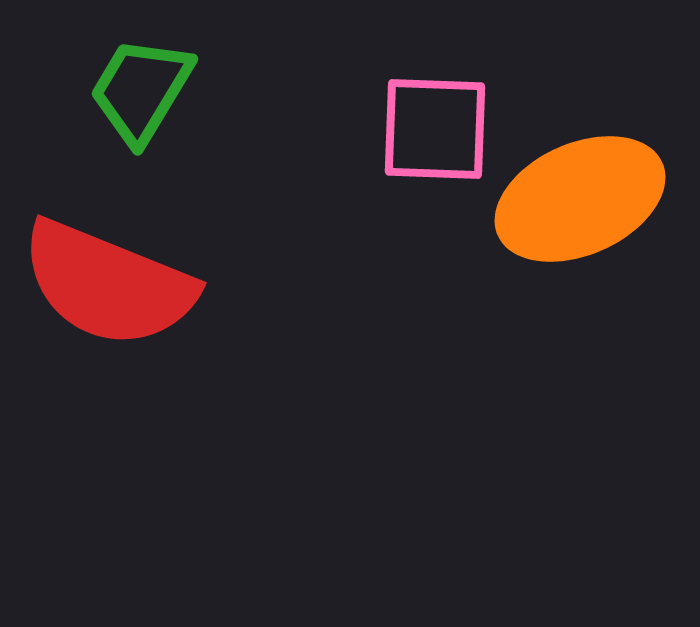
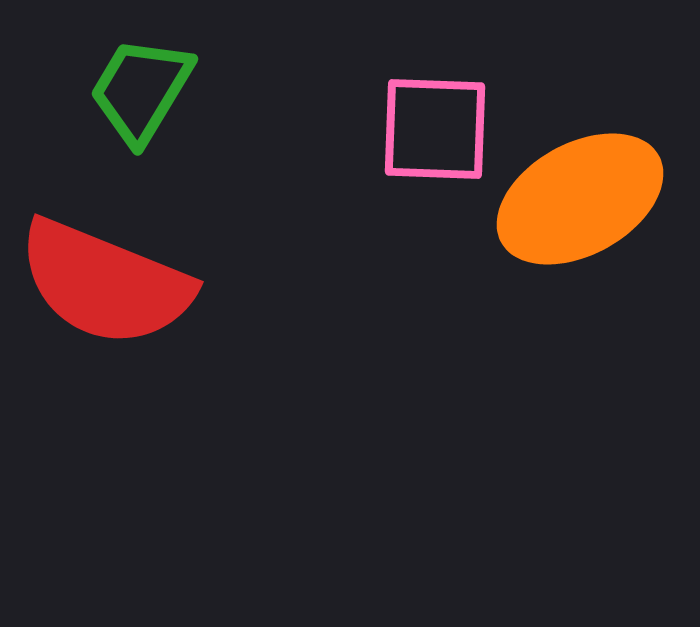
orange ellipse: rotated 5 degrees counterclockwise
red semicircle: moved 3 px left, 1 px up
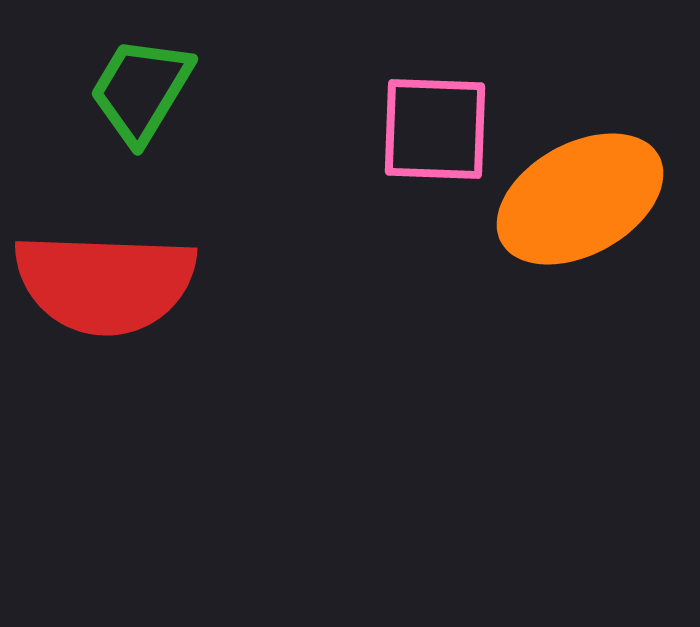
red semicircle: rotated 20 degrees counterclockwise
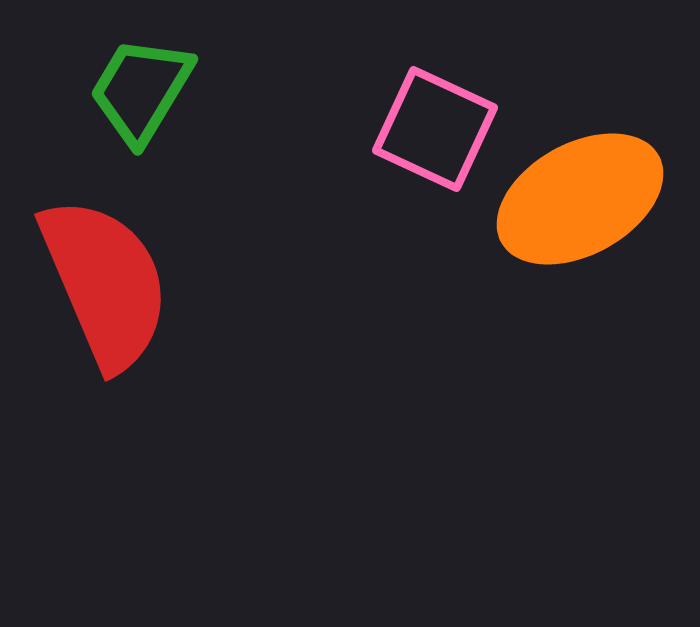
pink square: rotated 23 degrees clockwise
red semicircle: rotated 115 degrees counterclockwise
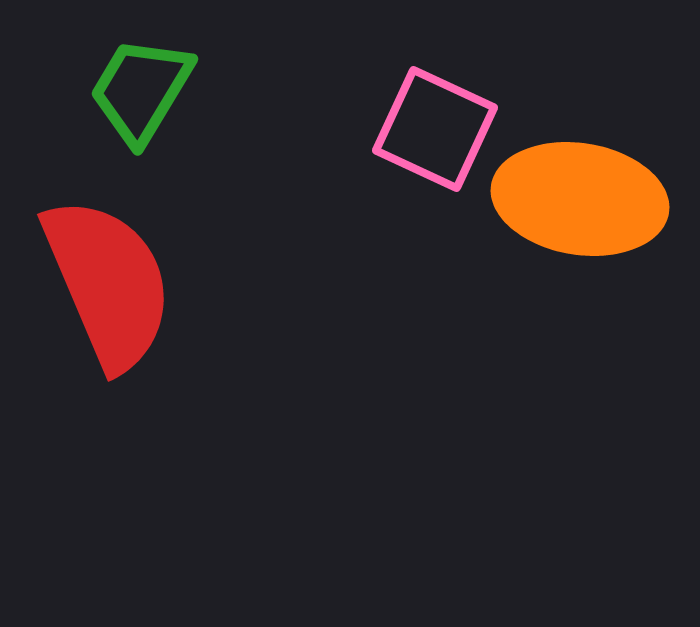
orange ellipse: rotated 38 degrees clockwise
red semicircle: moved 3 px right
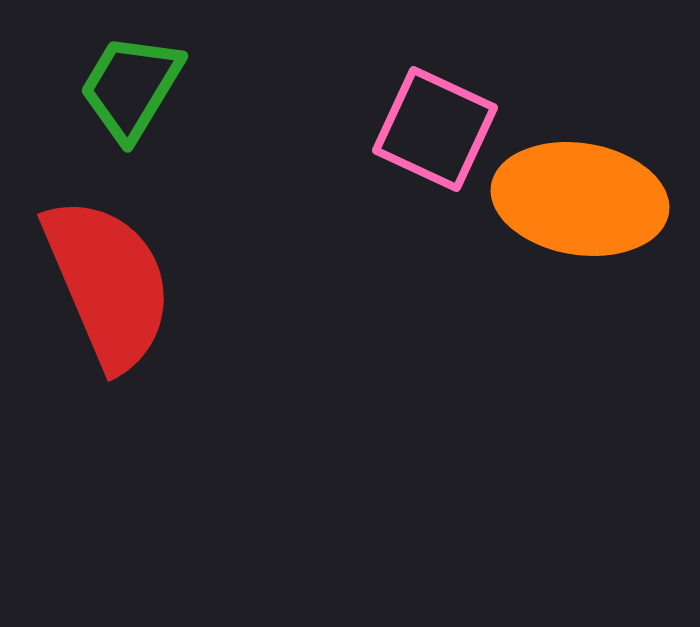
green trapezoid: moved 10 px left, 3 px up
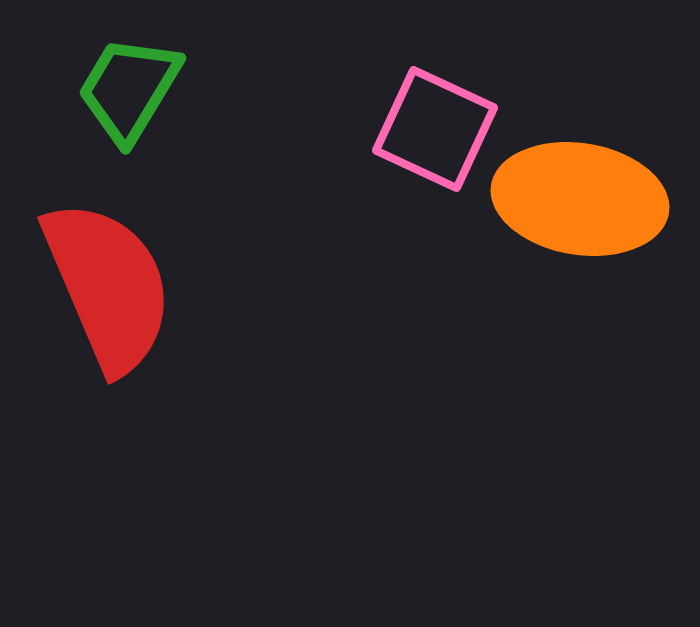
green trapezoid: moved 2 px left, 2 px down
red semicircle: moved 3 px down
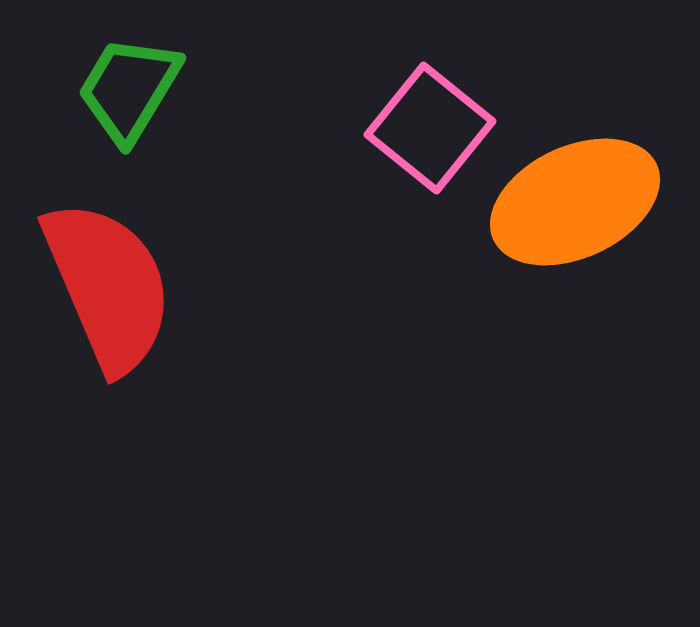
pink square: moved 5 px left, 1 px up; rotated 14 degrees clockwise
orange ellipse: moved 5 px left, 3 px down; rotated 34 degrees counterclockwise
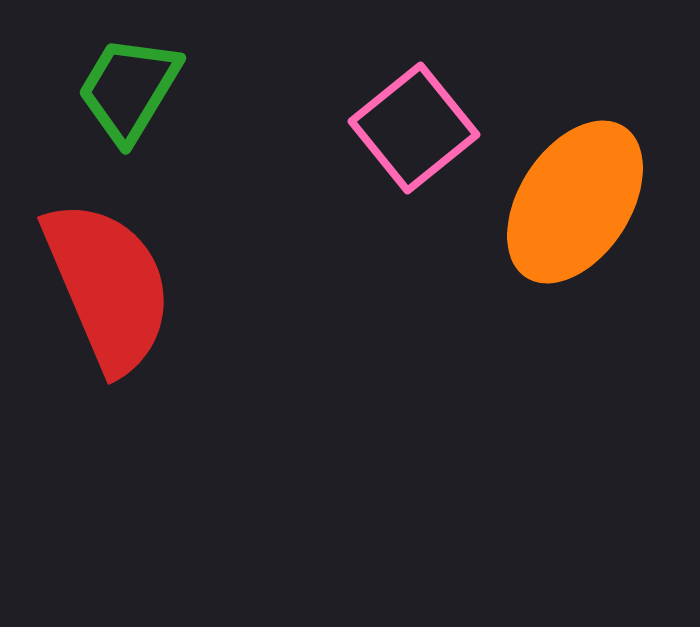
pink square: moved 16 px left; rotated 12 degrees clockwise
orange ellipse: rotated 32 degrees counterclockwise
